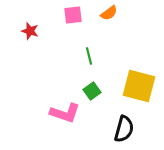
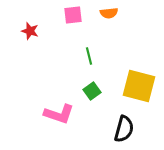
orange semicircle: rotated 30 degrees clockwise
pink L-shape: moved 6 px left, 1 px down
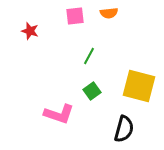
pink square: moved 2 px right, 1 px down
green line: rotated 42 degrees clockwise
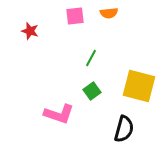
green line: moved 2 px right, 2 px down
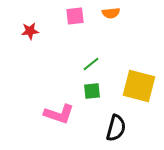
orange semicircle: moved 2 px right
red star: rotated 24 degrees counterclockwise
green line: moved 6 px down; rotated 24 degrees clockwise
green square: rotated 30 degrees clockwise
black semicircle: moved 8 px left, 1 px up
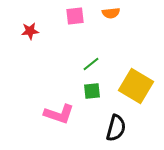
yellow square: moved 3 px left; rotated 16 degrees clockwise
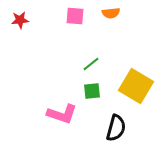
pink square: rotated 12 degrees clockwise
red star: moved 10 px left, 11 px up
pink L-shape: moved 3 px right
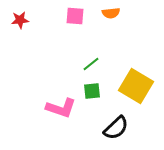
pink L-shape: moved 1 px left, 6 px up
black semicircle: rotated 32 degrees clockwise
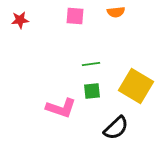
orange semicircle: moved 5 px right, 1 px up
green line: rotated 30 degrees clockwise
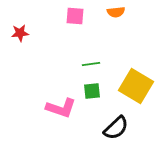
red star: moved 13 px down
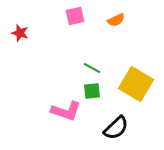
orange semicircle: moved 8 px down; rotated 18 degrees counterclockwise
pink square: rotated 18 degrees counterclockwise
red star: rotated 24 degrees clockwise
green line: moved 1 px right, 4 px down; rotated 36 degrees clockwise
yellow square: moved 2 px up
pink L-shape: moved 5 px right, 3 px down
